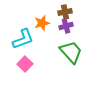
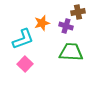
brown cross: moved 13 px right
purple cross: rotated 32 degrees clockwise
green trapezoid: rotated 45 degrees counterclockwise
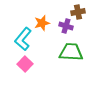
cyan L-shape: rotated 150 degrees clockwise
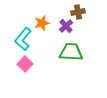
purple cross: rotated 32 degrees clockwise
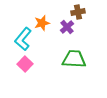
purple cross: moved 1 px right, 1 px down
green trapezoid: moved 3 px right, 7 px down
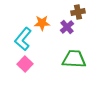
orange star: rotated 14 degrees clockwise
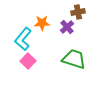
green trapezoid: rotated 15 degrees clockwise
pink square: moved 3 px right, 3 px up
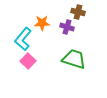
brown cross: rotated 24 degrees clockwise
purple cross: rotated 32 degrees counterclockwise
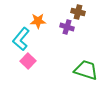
orange star: moved 4 px left, 2 px up
cyan L-shape: moved 2 px left
green trapezoid: moved 12 px right, 11 px down
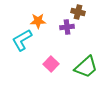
purple cross: rotated 24 degrees counterclockwise
cyan L-shape: moved 1 px right, 1 px down; rotated 20 degrees clockwise
pink square: moved 23 px right, 3 px down
green trapezoid: moved 3 px up; rotated 120 degrees clockwise
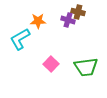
purple cross: moved 1 px right, 7 px up; rotated 24 degrees clockwise
cyan L-shape: moved 2 px left, 1 px up
green trapezoid: rotated 35 degrees clockwise
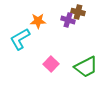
green trapezoid: rotated 20 degrees counterclockwise
